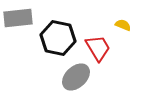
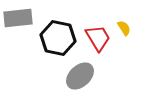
yellow semicircle: moved 1 px right, 3 px down; rotated 35 degrees clockwise
red trapezoid: moved 10 px up
gray ellipse: moved 4 px right, 1 px up
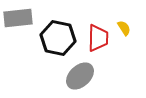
red trapezoid: rotated 32 degrees clockwise
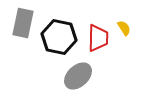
gray rectangle: moved 5 px right, 5 px down; rotated 72 degrees counterclockwise
black hexagon: moved 1 px right, 1 px up
gray ellipse: moved 2 px left
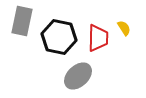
gray rectangle: moved 1 px left, 2 px up
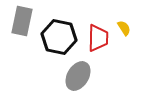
gray ellipse: rotated 16 degrees counterclockwise
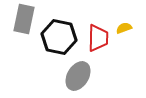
gray rectangle: moved 2 px right, 2 px up
yellow semicircle: rotated 77 degrees counterclockwise
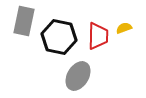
gray rectangle: moved 2 px down
red trapezoid: moved 2 px up
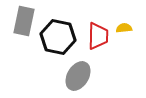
yellow semicircle: rotated 14 degrees clockwise
black hexagon: moved 1 px left
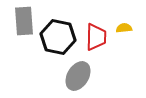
gray rectangle: rotated 16 degrees counterclockwise
red trapezoid: moved 2 px left, 1 px down
